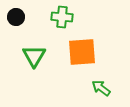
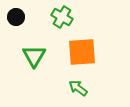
green cross: rotated 25 degrees clockwise
green arrow: moved 23 px left
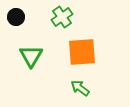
green cross: rotated 25 degrees clockwise
green triangle: moved 3 px left
green arrow: moved 2 px right
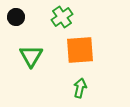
orange square: moved 2 px left, 2 px up
green arrow: rotated 66 degrees clockwise
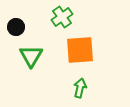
black circle: moved 10 px down
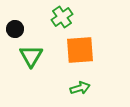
black circle: moved 1 px left, 2 px down
green arrow: rotated 60 degrees clockwise
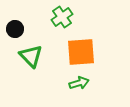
orange square: moved 1 px right, 2 px down
green triangle: rotated 15 degrees counterclockwise
green arrow: moved 1 px left, 5 px up
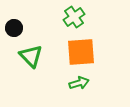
green cross: moved 12 px right
black circle: moved 1 px left, 1 px up
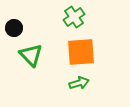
green triangle: moved 1 px up
